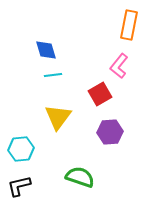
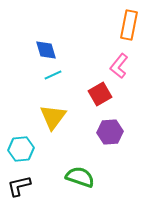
cyan line: rotated 18 degrees counterclockwise
yellow triangle: moved 5 px left
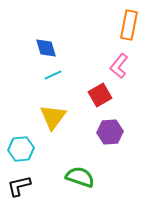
blue diamond: moved 2 px up
red square: moved 1 px down
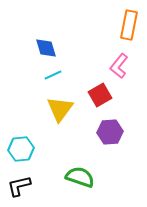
yellow triangle: moved 7 px right, 8 px up
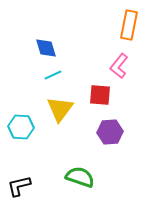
red square: rotated 35 degrees clockwise
cyan hexagon: moved 22 px up; rotated 10 degrees clockwise
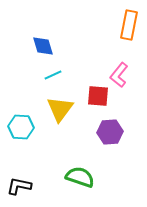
blue diamond: moved 3 px left, 2 px up
pink L-shape: moved 9 px down
red square: moved 2 px left, 1 px down
black L-shape: rotated 25 degrees clockwise
